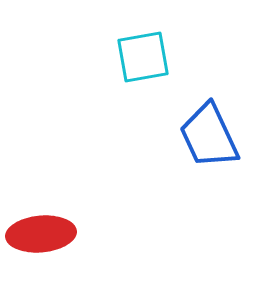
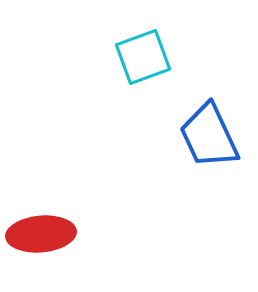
cyan square: rotated 10 degrees counterclockwise
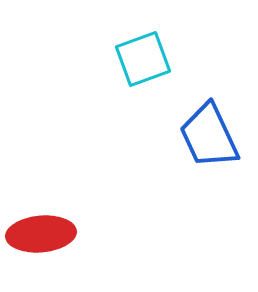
cyan square: moved 2 px down
